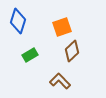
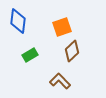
blue diamond: rotated 10 degrees counterclockwise
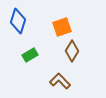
blue diamond: rotated 10 degrees clockwise
brown diamond: rotated 15 degrees counterclockwise
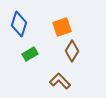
blue diamond: moved 1 px right, 3 px down
green rectangle: moved 1 px up
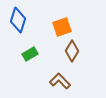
blue diamond: moved 1 px left, 4 px up
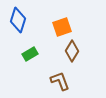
brown L-shape: rotated 25 degrees clockwise
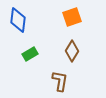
blue diamond: rotated 10 degrees counterclockwise
orange square: moved 10 px right, 10 px up
brown L-shape: rotated 30 degrees clockwise
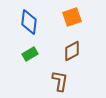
blue diamond: moved 11 px right, 2 px down
brown diamond: rotated 30 degrees clockwise
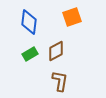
brown diamond: moved 16 px left
